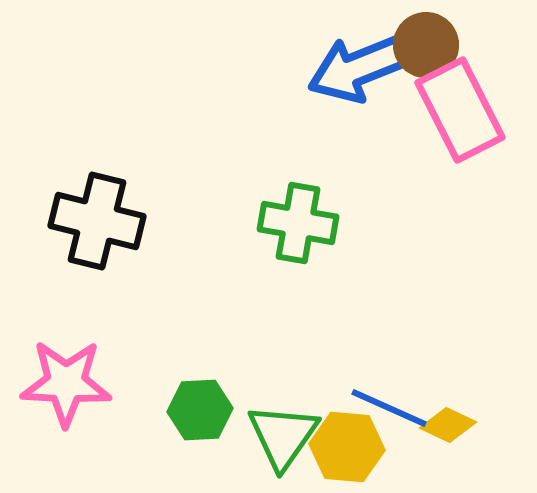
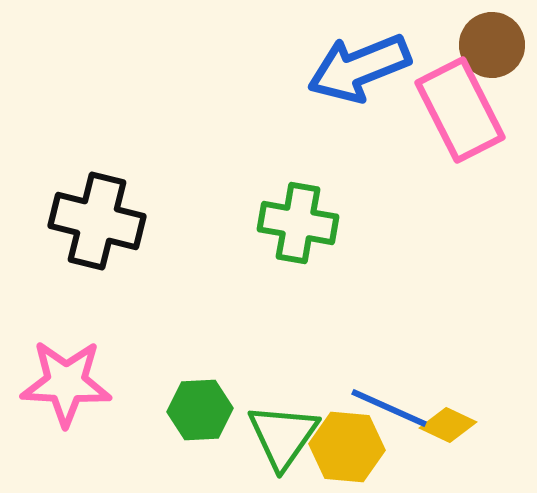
brown circle: moved 66 px right
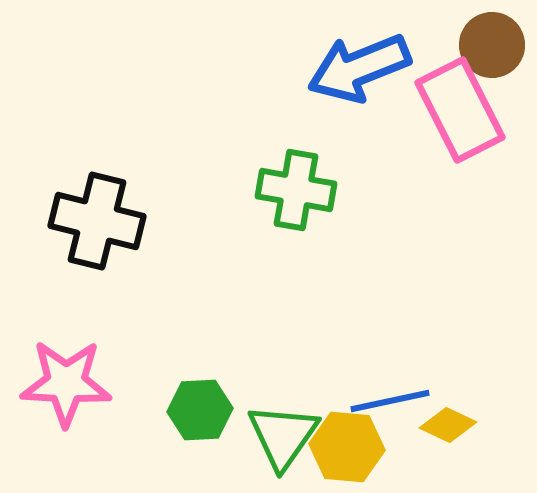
green cross: moved 2 px left, 33 px up
blue line: moved 1 px right, 7 px up; rotated 36 degrees counterclockwise
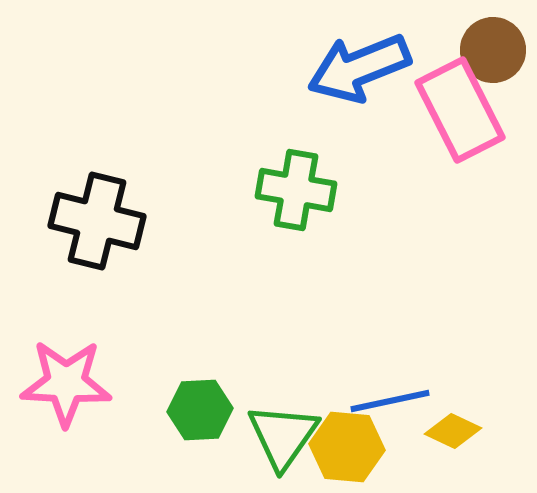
brown circle: moved 1 px right, 5 px down
yellow diamond: moved 5 px right, 6 px down
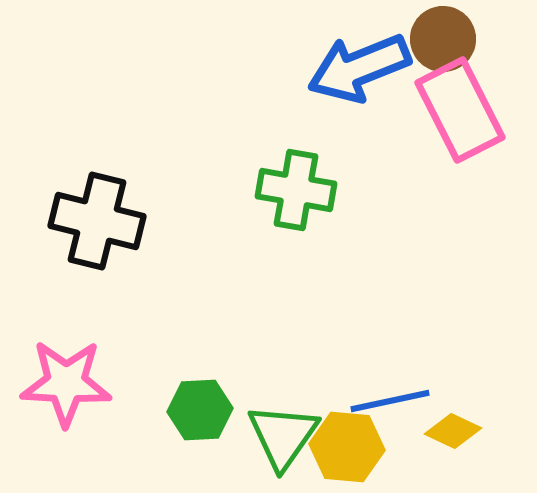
brown circle: moved 50 px left, 11 px up
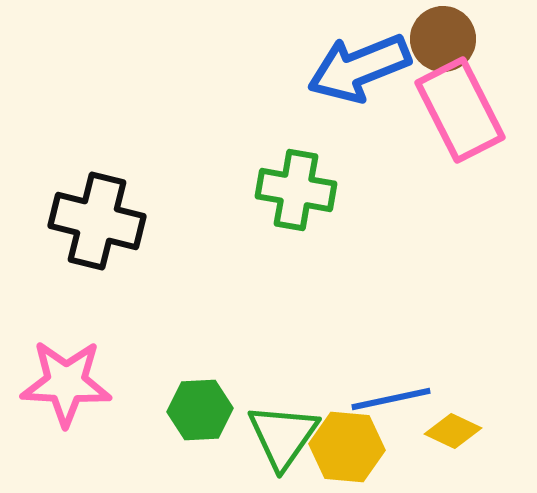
blue line: moved 1 px right, 2 px up
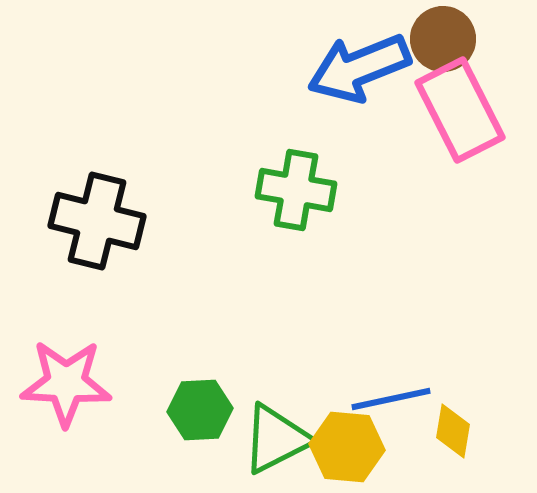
yellow diamond: rotated 74 degrees clockwise
green triangle: moved 7 px left, 3 px down; rotated 28 degrees clockwise
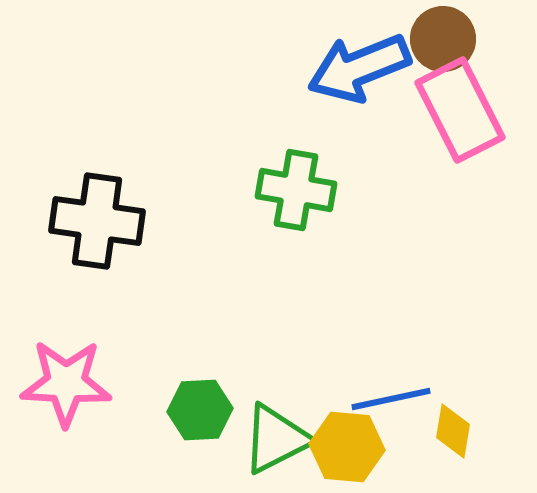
black cross: rotated 6 degrees counterclockwise
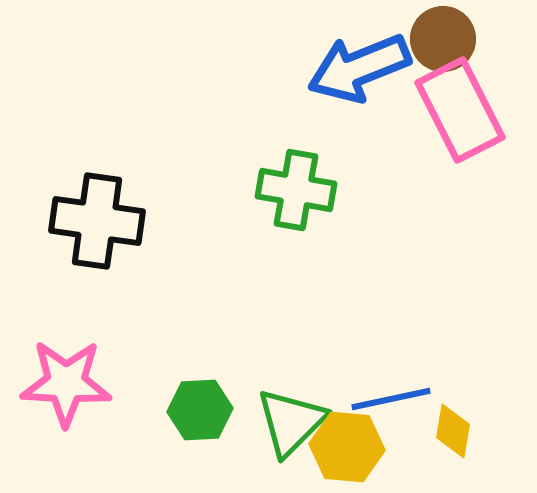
green triangle: moved 15 px right, 17 px up; rotated 18 degrees counterclockwise
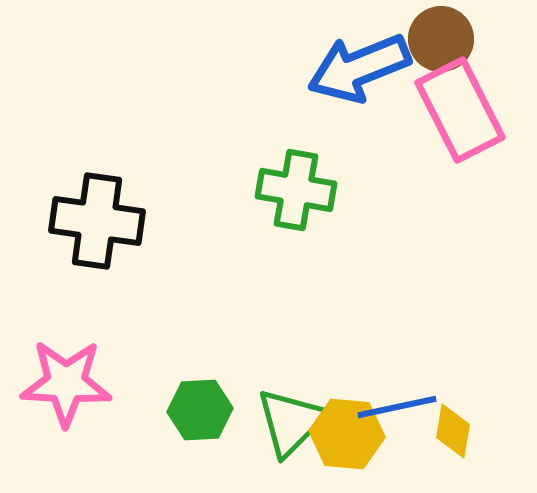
brown circle: moved 2 px left
blue line: moved 6 px right, 8 px down
yellow hexagon: moved 13 px up
